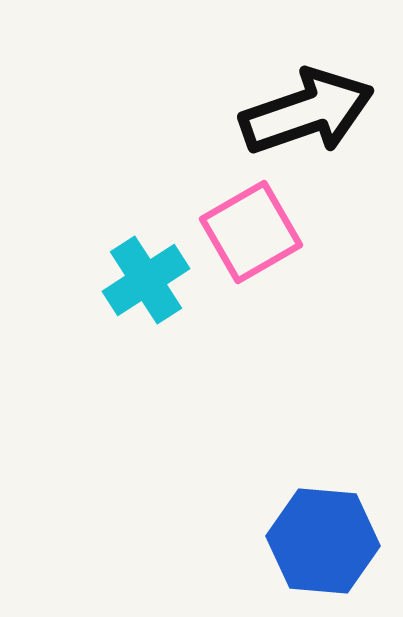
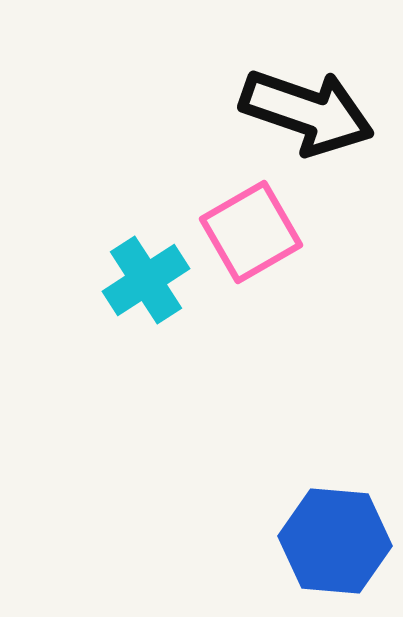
black arrow: rotated 38 degrees clockwise
blue hexagon: moved 12 px right
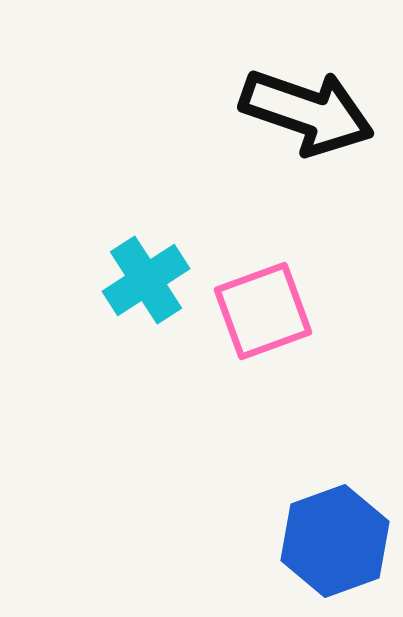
pink square: moved 12 px right, 79 px down; rotated 10 degrees clockwise
blue hexagon: rotated 25 degrees counterclockwise
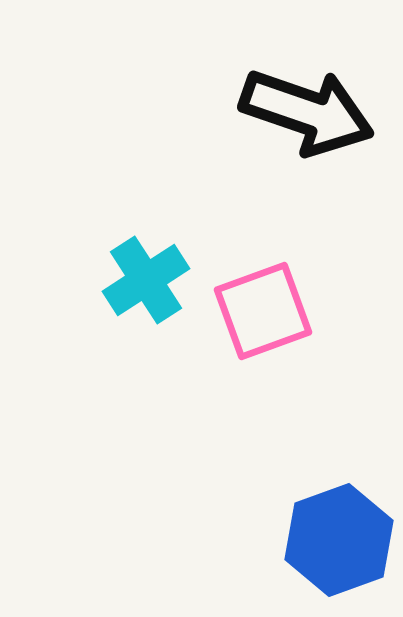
blue hexagon: moved 4 px right, 1 px up
